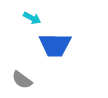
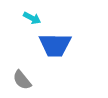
gray semicircle: rotated 15 degrees clockwise
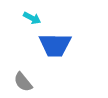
gray semicircle: moved 1 px right, 2 px down
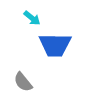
cyan arrow: rotated 12 degrees clockwise
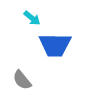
gray semicircle: moved 1 px left, 2 px up
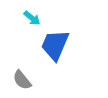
blue trapezoid: rotated 112 degrees clockwise
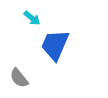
gray semicircle: moved 3 px left, 2 px up
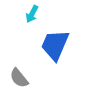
cyan arrow: moved 4 px up; rotated 78 degrees clockwise
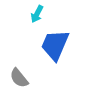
cyan arrow: moved 5 px right
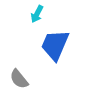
gray semicircle: moved 1 px down
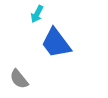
blue trapezoid: moved 1 px right, 2 px up; rotated 60 degrees counterclockwise
